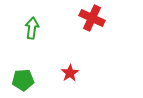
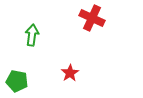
green arrow: moved 7 px down
green pentagon: moved 6 px left, 1 px down; rotated 15 degrees clockwise
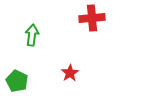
red cross: rotated 30 degrees counterclockwise
green pentagon: rotated 15 degrees clockwise
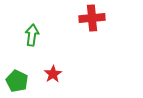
red star: moved 17 px left, 1 px down
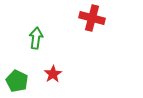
red cross: rotated 20 degrees clockwise
green arrow: moved 4 px right, 3 px down
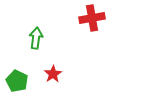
red cross: rotated 25 degrees counterclockwise
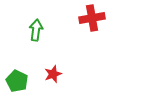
green arrow: moved 8 px up
red star: rotated 12 degrees clockwise
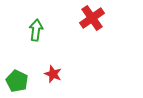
red cross: rotated 25 degrees counterclockwise
red star: rotated 30 degrees counterclockwise
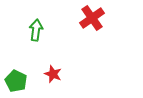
green pentagon: moved 1 px left
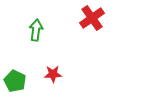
red star: rotated 24 degrees counterclockwise
green pentagon: moved 1 px left
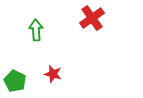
green arrow: rotated 10 degrees counterclockwise
red star: rotated 18 degrees clockwise
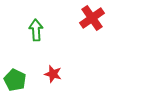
green pentagon: moved 1 px up
